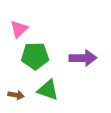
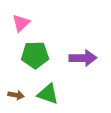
pink triangle: moved 2 px right, 6 px up
green pentagon: moved 1 px up
green triangle: moved 4 px down
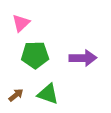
brown arrow: rotated 49 degrees counterclockwise
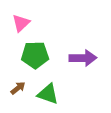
brown arrow: moved 2 px right, 7 px up
